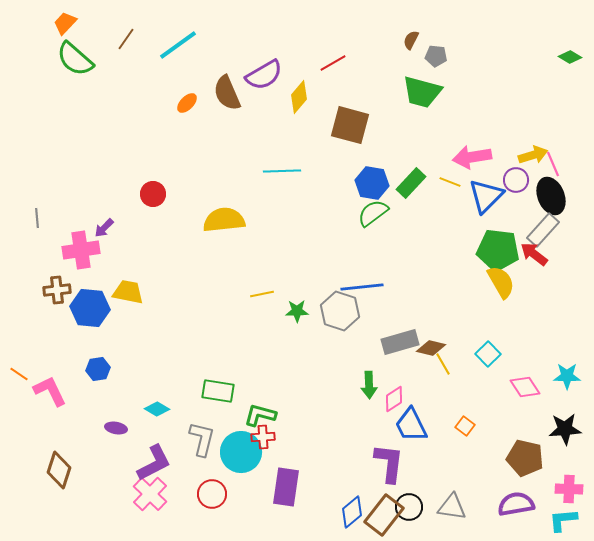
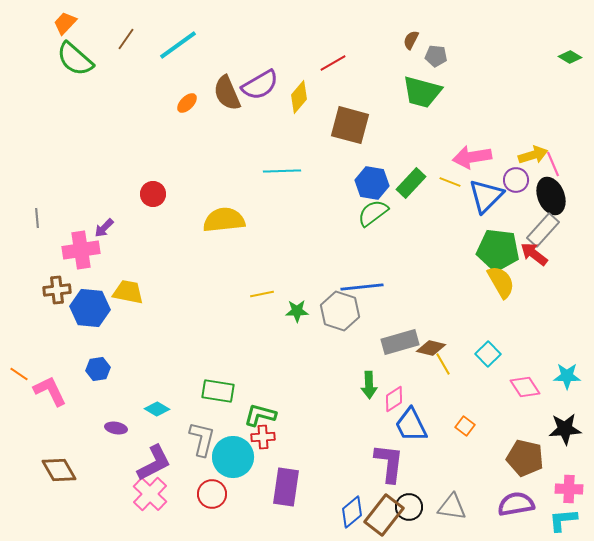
purple semicircle at (264, 75): moved 4 px left, 10 px down
cyan circle at (241, 452): moved 8 px left, 5 px down
brown diamond at (59, 470): rotated 48 degrees counterclockwise
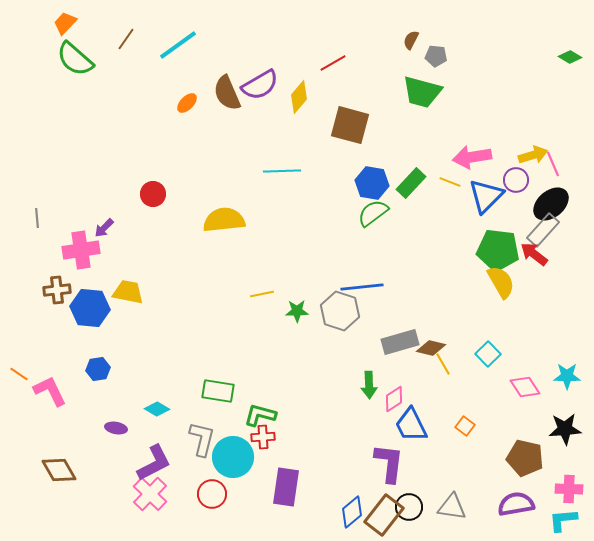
black ellipse at (551, 196): moved 8 px down; rotated 72 degrees clockwise
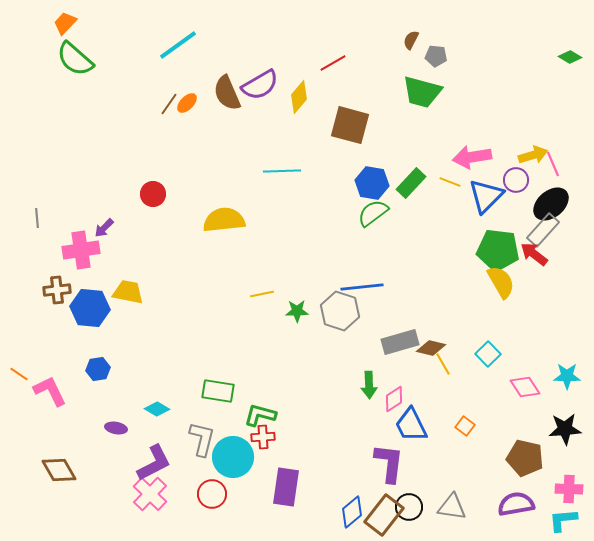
brown line at (126, 39): moved 43 px right, 65 px down
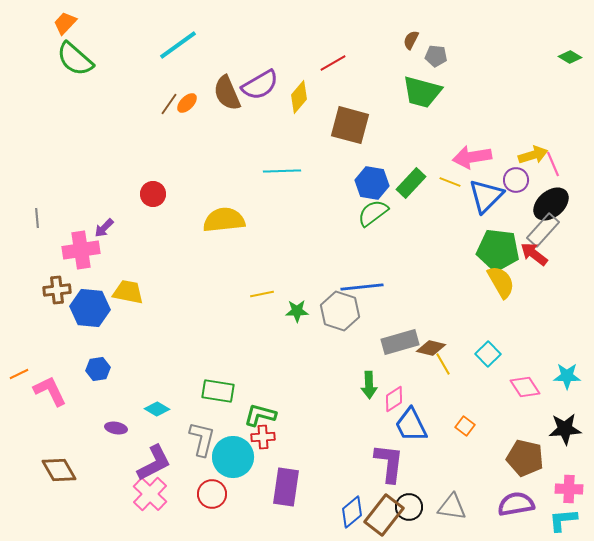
orange line at (19, 374): rotated 60 degrees counterclockwise
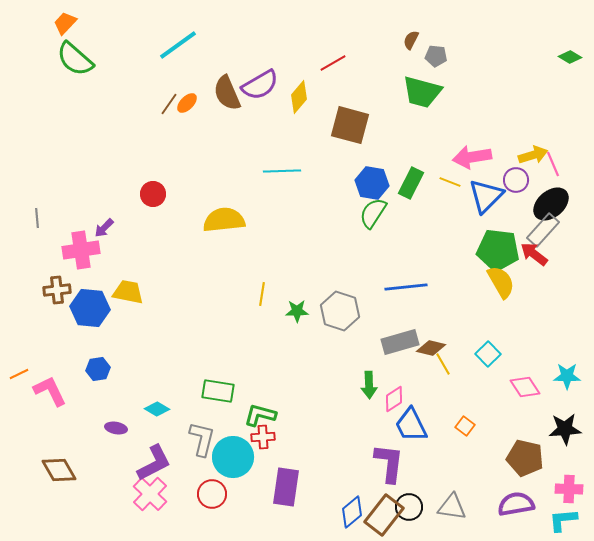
green rectangle at (411, 183): rotated 16 degrees counterclockwise
green semicircle at (373, 213): rotated 20 degrees counterclockwise
blue line at (362, 287): moved 44 px right
yellow line at (262, 294): rotated 70 degrees counterclockwise
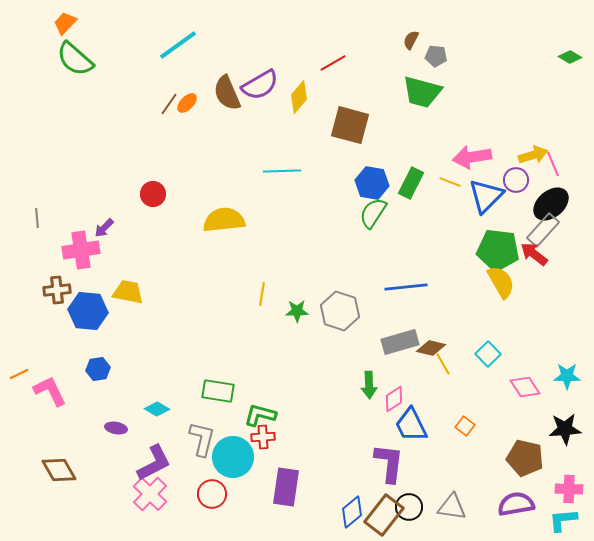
blue hexagon at (90, 308): moved 2 px left, 3 px down
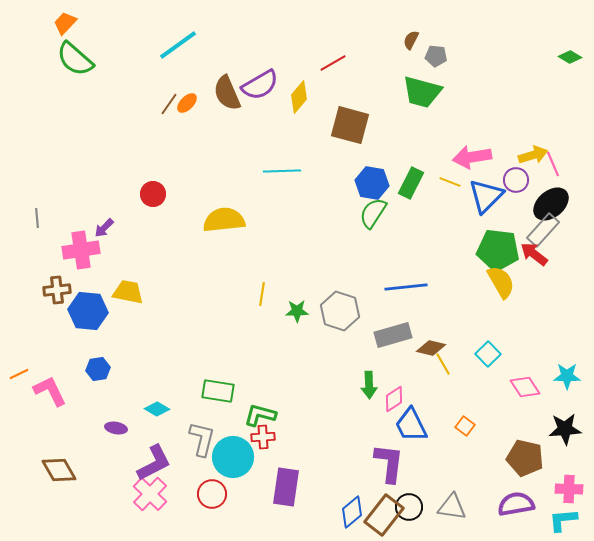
gray rectangle at (400, 342): moved 7 px left, 7 px up
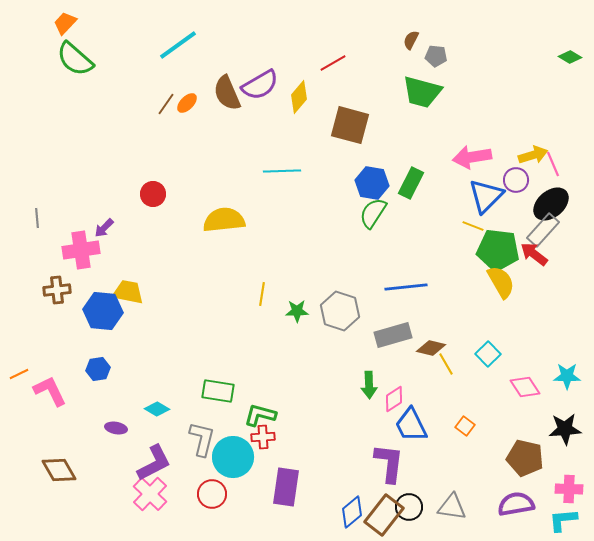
brown line at (169, 104): moved 3 px left
yellow line at (450, 182): moved 23 px right, 44 px down
blue hexagon at (88, 311): moved 15 px right
yellow line at (443, 364): moved 3 px right
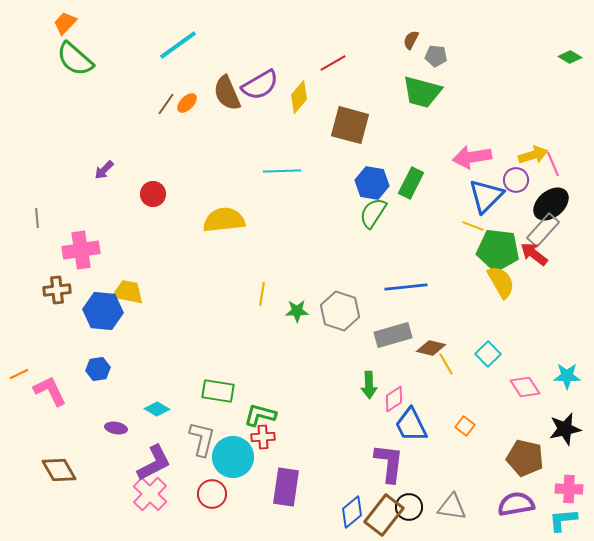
purple arrow at (104, 228): moved 58 px up
black star at (565, 429): rotated 8 degrees counterclockwise
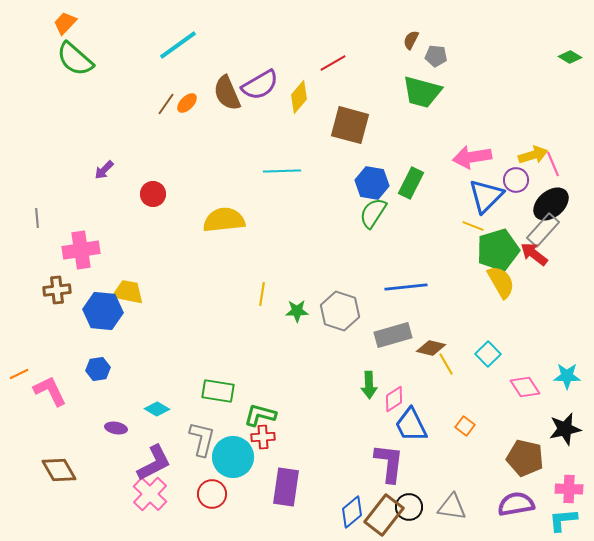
green pentagon at (498, 250): rotated 24 degrees counterclockwise
